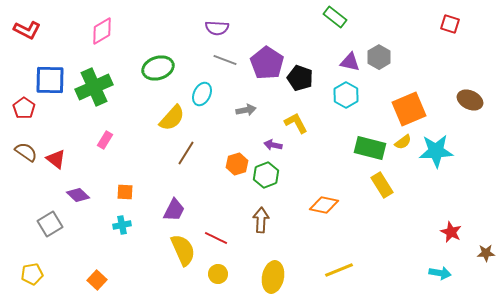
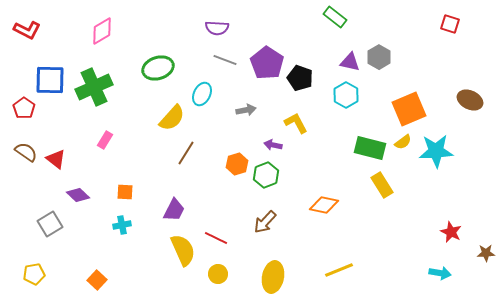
brown arrow at (261, 220): moved 4 px right, 2 px down; rotated 140 degrees counterclockwise
yellow pentagon at (32, 274): moved 2 px right
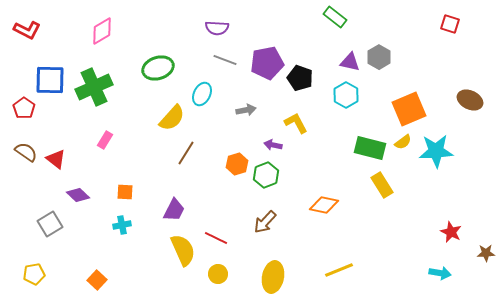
purple pentagon at (267, 63): rotated 28 degrees clockwise
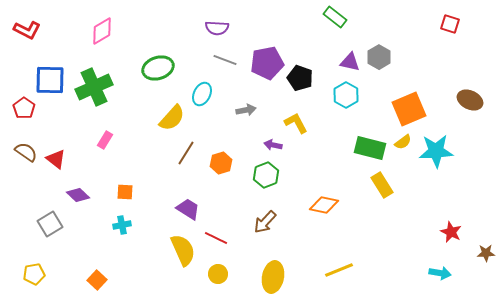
orange hexagon at (237, 164): moved 16 px left, 1 px up
purple trapezoid at (174, 210): moved 14 px right, 1 px up; rotated 85 degrees counterclockwise
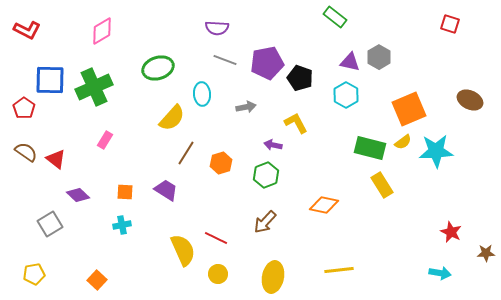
cyan ellipse at (202, 94): rotated 30 degrees counterclockwise
gray arrow at (246, 110): moved 3 px up
purple trapezoid at (188, 209): moved 22 px left, 19 px up
yellow line at (339, 270): rotated 16 degrees clockwise
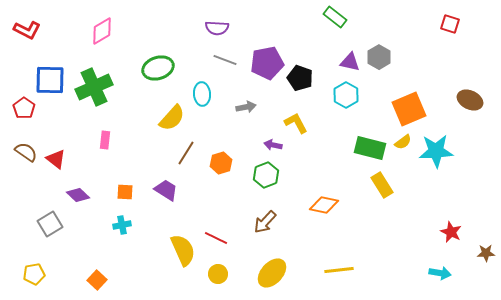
pink rectangle at (105, 140): rotated 24 degrees counterclockwise
yellow ellipse at (273, 277): moved 1 px left, 4 px up; rotated 32 degrees clockwise
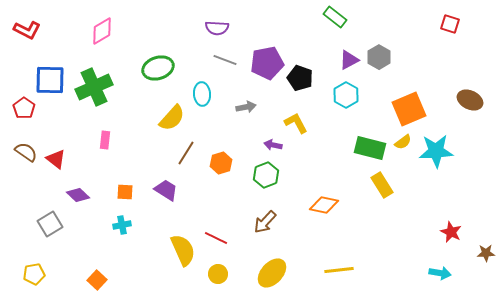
purple triangle at (350, 62): moved 1 px left, 2 px up; rotated 40 degrees counterclockwise
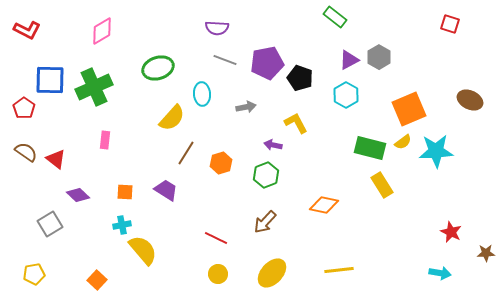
yellow semicircle at (183, 250): moved 40 px left; rotated 16 degrees counterclockwise
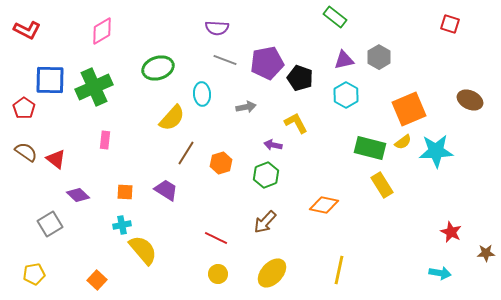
purple triangle at (349, 60): moved 5 px left; rotated 15 degrees clockwise
yellow line at (339, 270): rotated 72 degrees counterclockwise
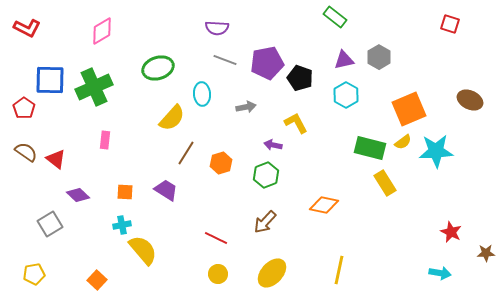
red L-shape at (27, 30): moved 2 px up
yellow rectangle at (382, 185): moved 3 px right, 2 px up
